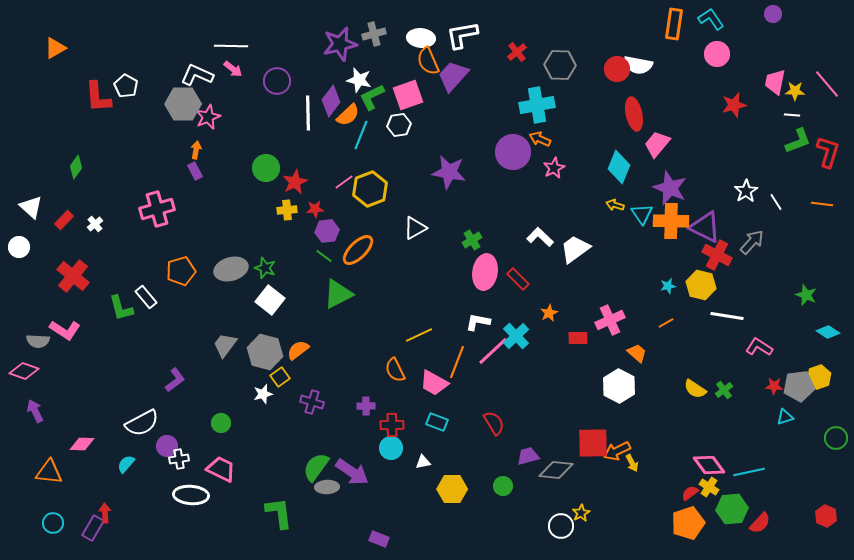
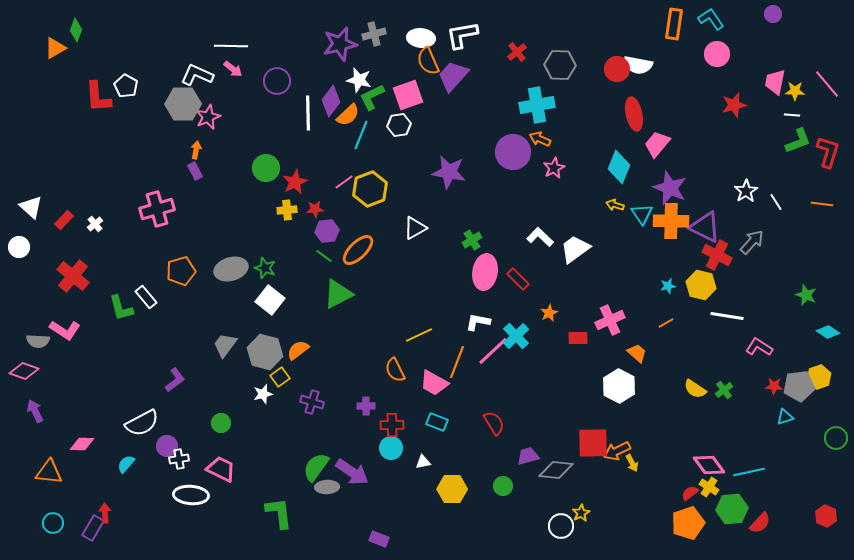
green diamond at (76, 167): moved 137 px up; rotated 15 degrees counterclockwise
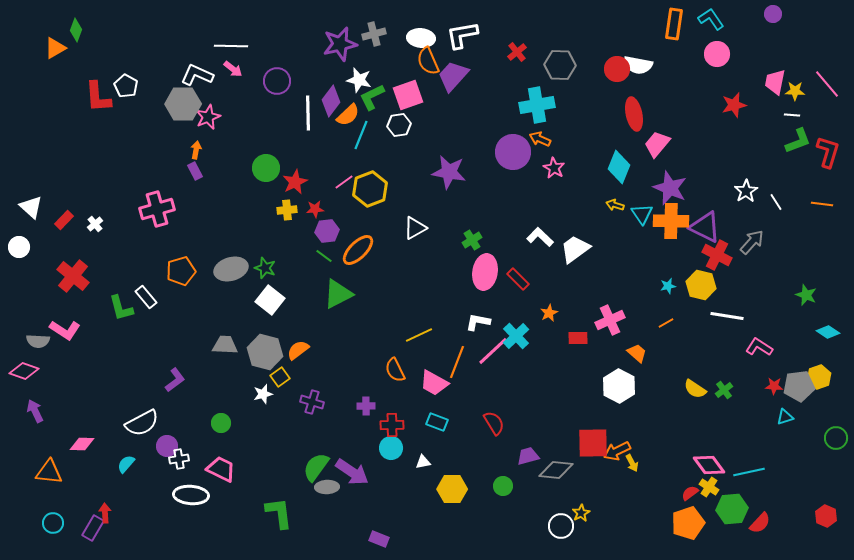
pink star at (554, 168): rotated 15 degrees counterclockwise
gray trapezoid at (225, 345): rotated 56 degrees clockwise
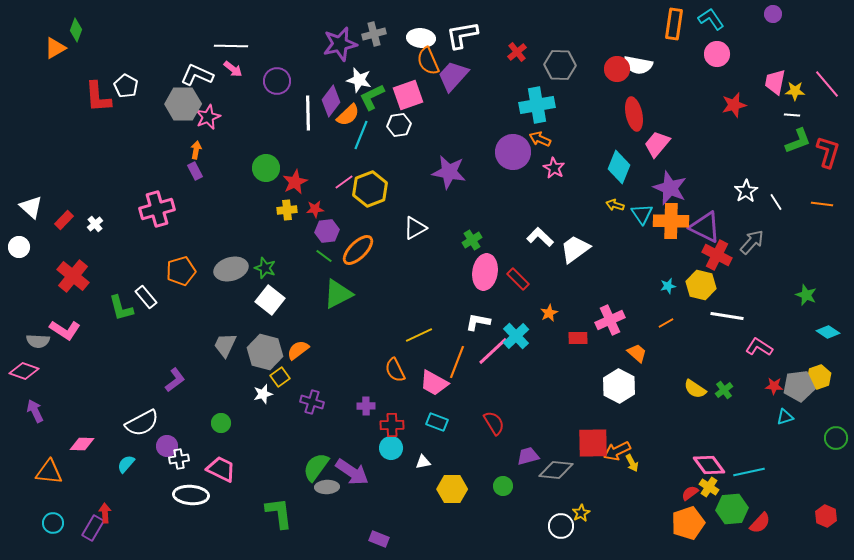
gray trapezoid at (225, 345): rotated 68 degrees counterclockwise
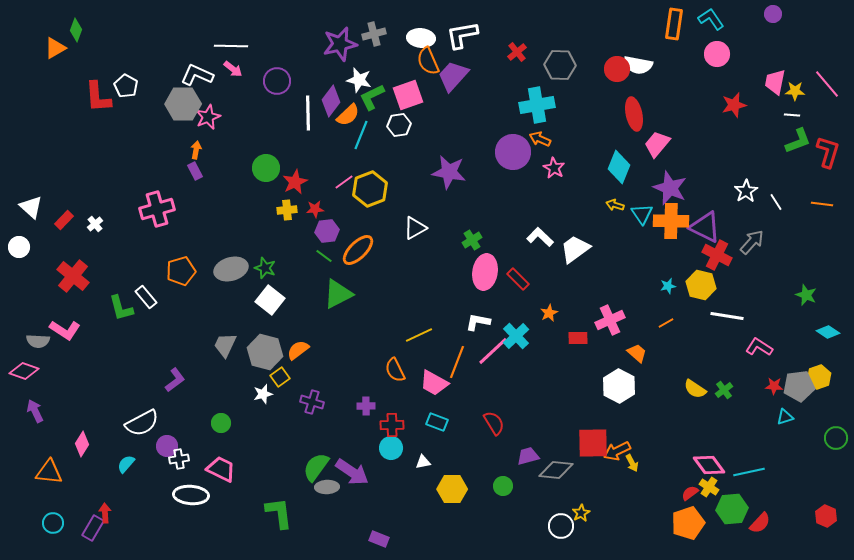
pink diamond at (82, 444): rotated 60 degrees counterclockwise
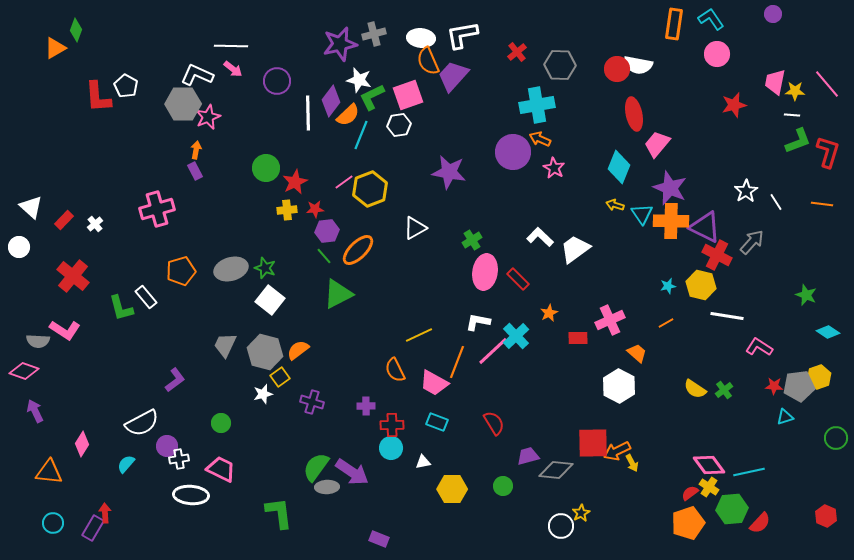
green line at (324, 256): rotated 12 degrees clockwise
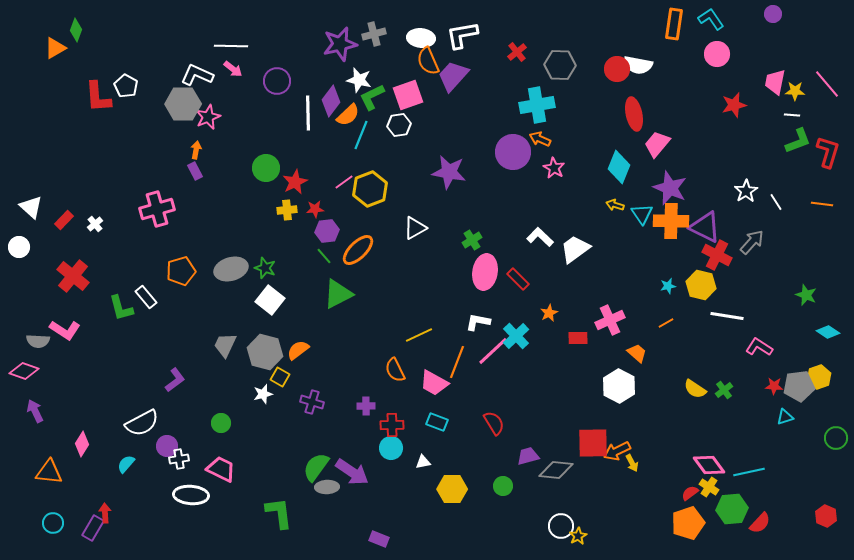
yellow square at (280, 377): rotated 24 degrees counterclockwise
yellow star at (581, 513): moved 3 px left, 23 px down
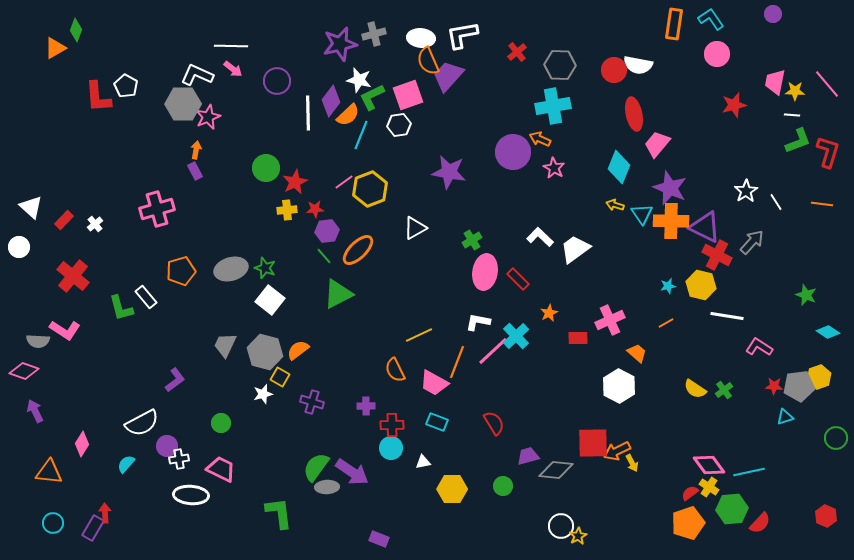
red circle at (617, 69): moved 3 px left, 1 px down
purple trapezoid at (453, 76): moved 5 px left
cyan cross at (537, 105): moved 16 px right, 1 px down
